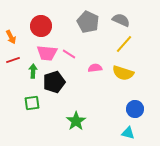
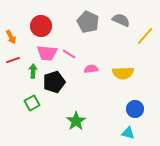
yellow line: moved 21 px right, 8 px up
pink semicircle: moved 4 px left, 1 px down
yellow semicircle: rotated 20 degrees counterclockwise
green square: rotated 21 degrees counterclockwise
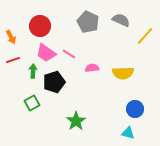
red circle: moved 1 px left
pink trapezoid: moved 1 px left; rotated 30 degrees clockwise
pink semicircle: moved 1 px right, 1 px up
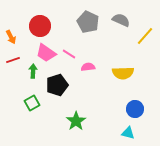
pink semicircle: moved 4 px left, 1 px up
black pentagon: moved 3 px right, 3 px down
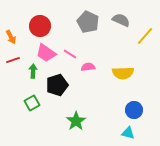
pink line: moved 1 px right
blue circle: moved 1 px left, 1 px down
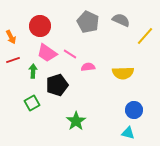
pink trapezoid: moved 1 px right
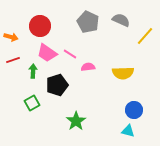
orange arrow: rotated 48 degrees counterclockwise
cyan triangle: moved 2 px up
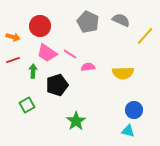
orange arrow: moved 2 px right
green square: moved 5 px left, 2 px down
